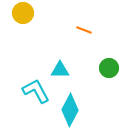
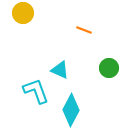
cyan triangle: rotated 24 degrees clockwise
cyan L-shape: rotated 8 degrees clockwise
cyan diamond: moved 1 px right
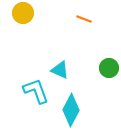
orange line: moved 11 px up
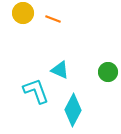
orange line: moved 31 px left
green circle: moved 1 px left, 4 px down
cyan diamond: moved 2 px right
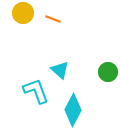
cyan triangle: rotated 18 degrees clockwise
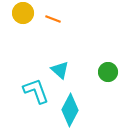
cyan diamond: moved 3 px left
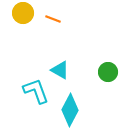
cyan triangle: rotated 12 degrees counterclockwise
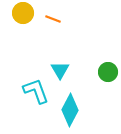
cyan triangle: rotated 30 degrees clockwise
